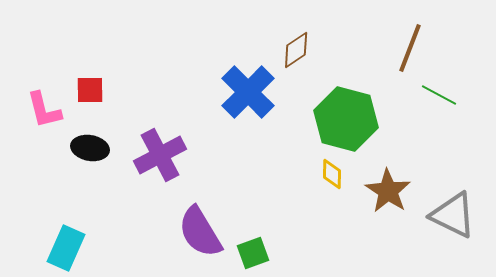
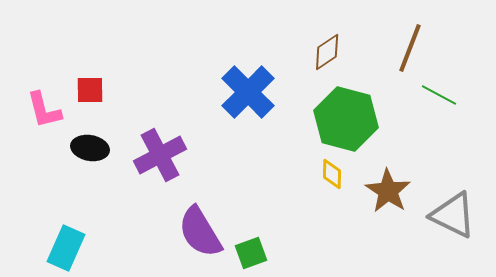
brown diamond: moved 31 px right, 2 px down
green square: moved 2 px left
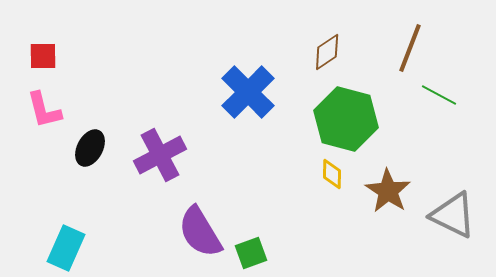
red square: moved 47 px left, 34 px up
black ellipse: rotated 72 degrees counterclockwise
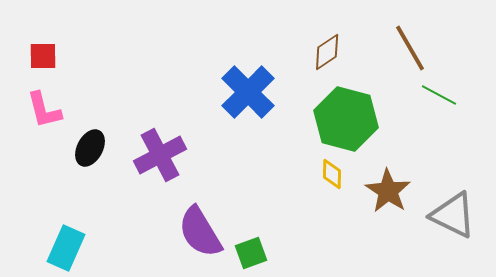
brown line: rotated 51 degrees counterclockwise
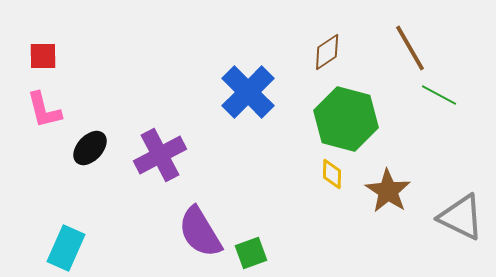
black ellipse: rotated 15 degrees clockwise
gray triangle: moved 8 px right, 2 px down
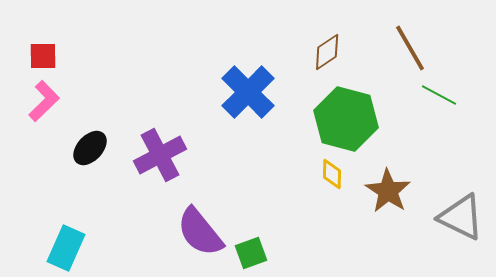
pink L-shape: moved 9 px up; rotated 120 degrees counterclockwise
purple semicircle: rotated 8 degrees counterclockwise
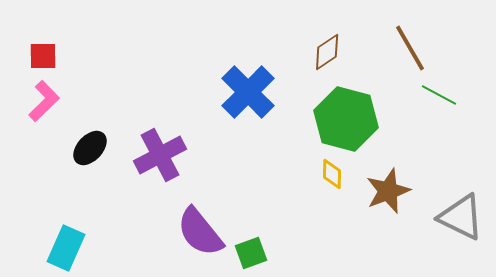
brown star: rotated 18 degrees clockwise
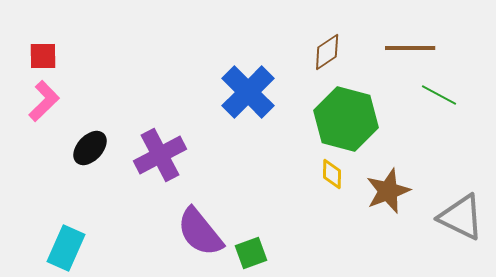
brown line: rotated 60 degrees counterclockwise
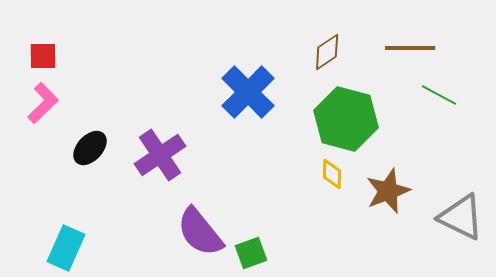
pink L-shape: moved 1 px left, 2 px down
purple cross: rotated 6 degrees counterclockwise
